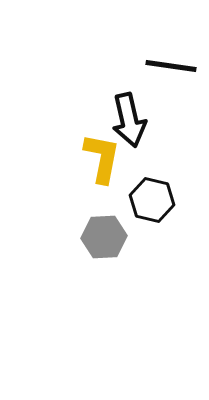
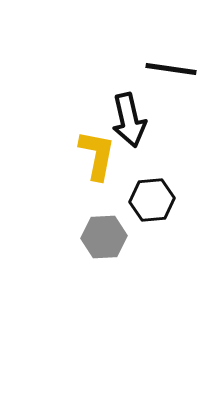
black line: moved 3 px down
yellow L-shape: moved 5 px left, 3 px up
black hexagon: rotated 18 degrees counterclockwise
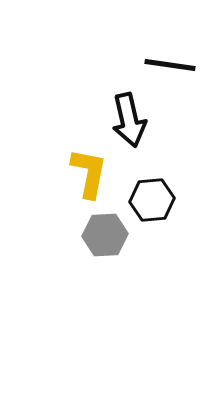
black line: moved 1 px left, 4 px up
yellow L-shape: moved 8 px left, 18 px down
gray hexagon: moved 1 px right, 2 px up
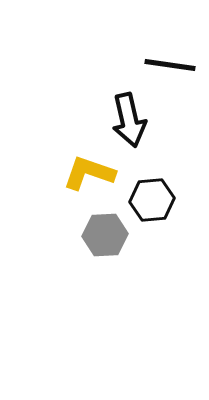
yellow L-shape: rotated 82 degrees counterclockwise
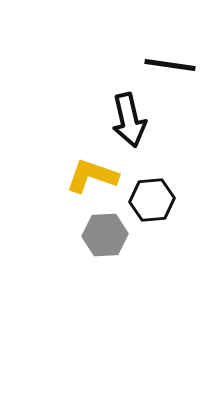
yellow L-shape: moved 3 px right, 3 px down
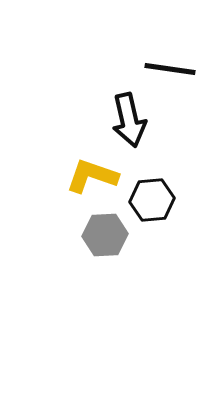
black line: moved 4 px down
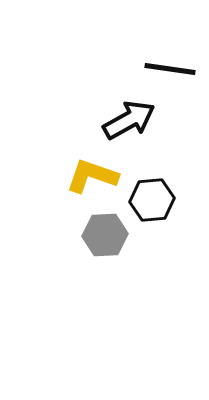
black arrow: rotated 106 degrees counterclockwise
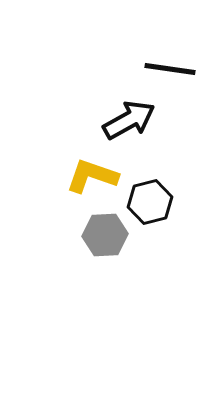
black hexagon: moved 2 px left, 2 px down; rotated 9 degrees counterclockwise
